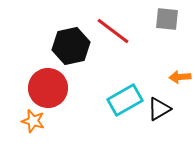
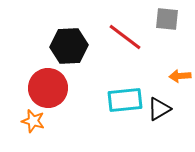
red line: moved 12 px right, 6 px down
black hexagon: moved 2 px left; rotated 9 degrees clockwise
orange arrow: moved 1 px up
cyan rectangle: rotated 24 degrees clockwise
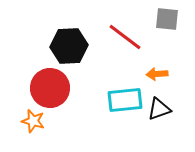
orange arrow: moved 23 px left, 2 px up
red circle: moved 2 px right
black triangle: rotated 10 degrees clockwise
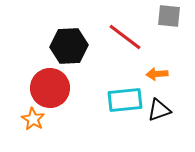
gray square: moved 2 px right, 3 px up
black triangle: moved 1 px down
orange star: moved 2 px up; rotated 15 degrees clockwise
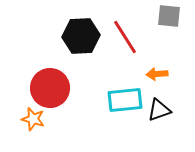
red line: rotated 21 degrees clockwise
black hexagon: moved 12 px right, 10 px up
orange star: rotated 15 degrees counterclockwise
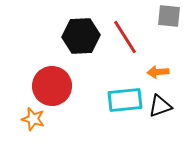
orange arrow: moved 1 px right, 2 px up
red circle: moved 2 px right, 2 px up
black triangle: moved 1 px right, 4 px up
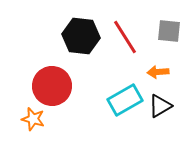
gray square: moved 15 px down
black hexagon: rotated 9 degrees clockwise
cyan rectangle: rotated 24 degrees counterclockwise
black triangle: rotated 10 degrees counterclockwise
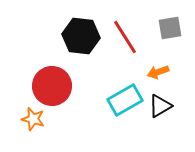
gray square: moved 1 px right, 3 px up; rotated 15 degrees counterclockwise
orange arrow: rotated 15 degrees counterclockwise
